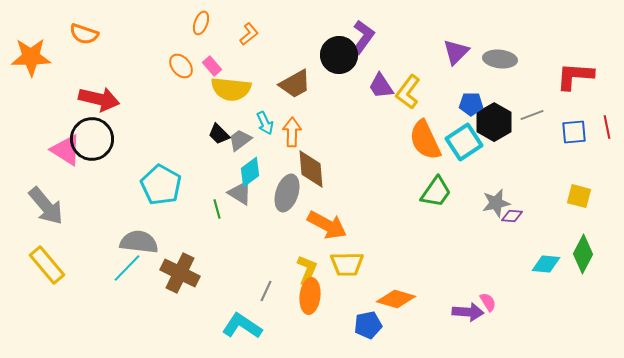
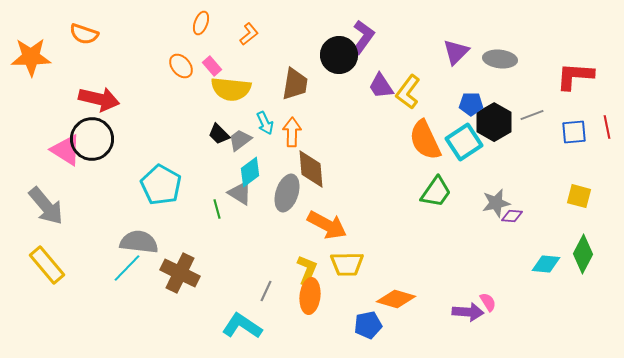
brown trapezoid at (295, 84): rotated 52 degrees counterclockwise
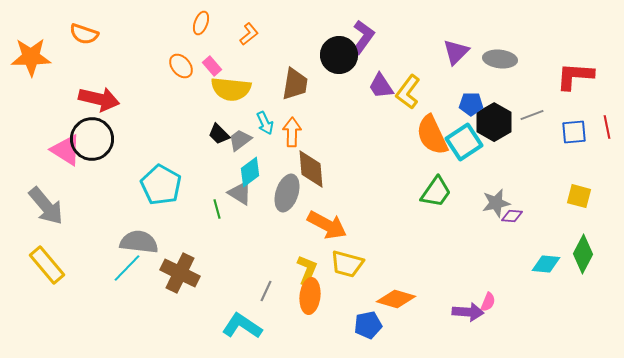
orange semicircle at (425, 140): moved 7 px right, 5 px up
yellow trapezoid at (347, 264): rotated 16 degrees clockwise
pink semicircle at (488, 302): rotated 54 degrees clockwise
